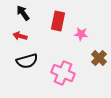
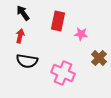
red arrow: rotated 88 degrees clockwise
black semicircle: rotated 25 degrees clockwise
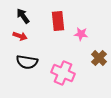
black arrow: moved 3 px down
red rectangle: rotated 18 degrees counterclockwise
red arrow: rotated 96 degrees clockwise
black semicircle: moved 1 px down
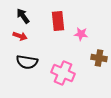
brown cross: rotated 35 degrees counterclockwise
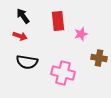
pink star: rotated 24 degrees counterclockwise
pink cross: rotated 10 degrees counterclockwise
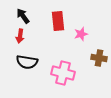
red arrow: rotated 80 degrees clockwise
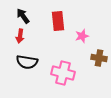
pink star: moved 1 px right, 2 px down
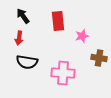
red arrow: moved 1 px left, 2 px down
pink cross: rotated 10 degrees counterclockwise
